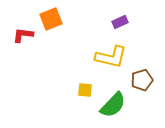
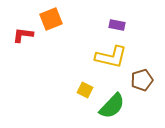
purple rectangle: moved 3 px left, 3 px down; rotated 35 degrees clockwise
yellow square: rotated 21 degrees clockwise
green semicircle: moved 1 px left, 1 px down
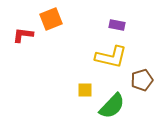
yellow square: rotated 28 degrees counterclockwise
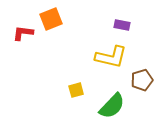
purple rectangle: moved 5 px right
red L-shape: moved 2 px up
yellow square: moved 9 px left; rotated 14 degrees counterclockwise
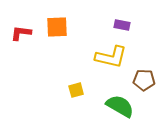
orange square: moved 6 px right, 8 px down; rotated 20 degrees clockwise
red L-shape: moved 2 px left
brown pentagon: moved 2 px right; rotated 20 degrees clockwise
green semicircle: moved 8 px right; rotated 104 degrees counterclockwise
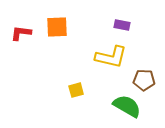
green semicircle: moved 7 px right
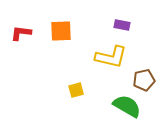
orange square: moved 4 px right, 4 px down
brown pentagon: rotated 15 degrees counterclockwise
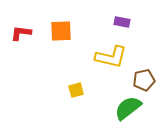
purple rectangle: moved 3 px up
green semicircle: moved 1 px right, 2 px down; rotated 68 degrees counterclockwise
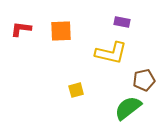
red L-shape: moved 4 px up
yellow L-shape: moved 4 px up
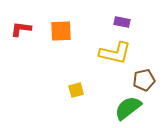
yellow L-shape: moved 4 px right
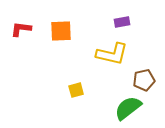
purple rectangle: rotated 21 degrees counterclockwise
yellow L-shape: moved 3 px left, 1 px down
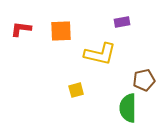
yellow L-shape: moved 12 px left
green semicircle: rotated 52 degrees counterclockwise
